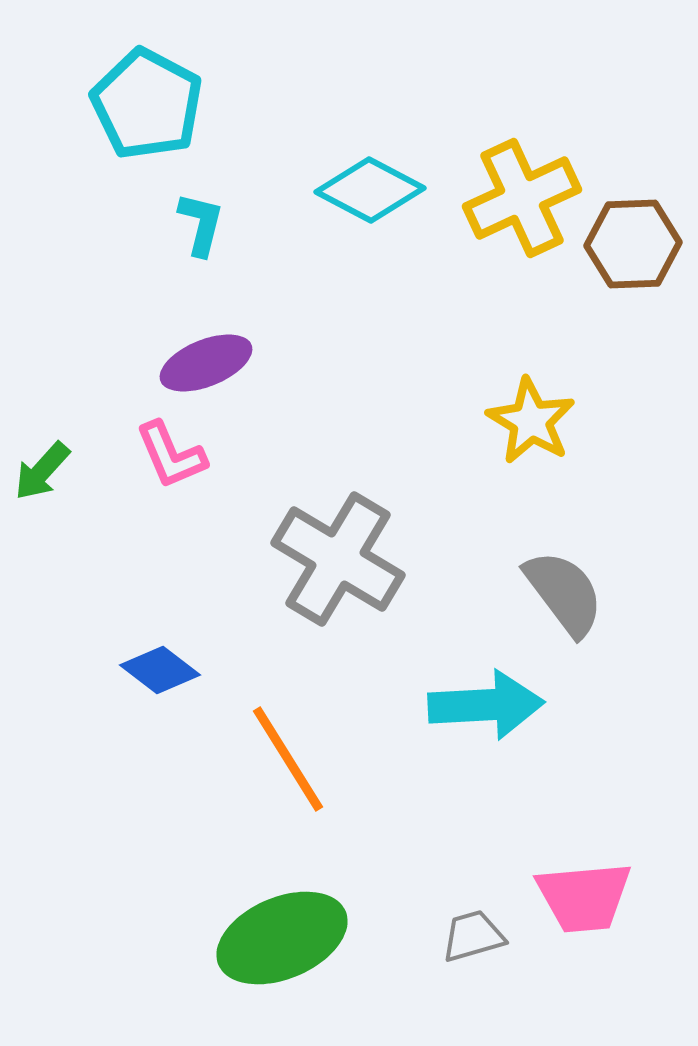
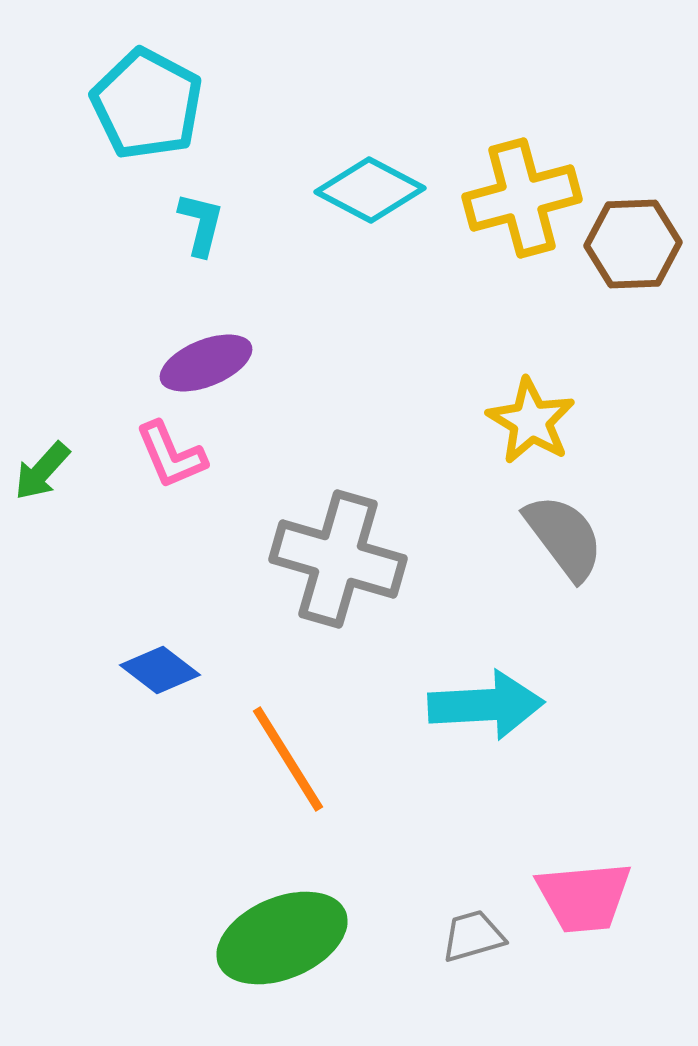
yellow cross: rotated 10 degrees clockwise
gray cross: rotated 15 degrees counterclockwise
gray semicircle: moved 56 px up
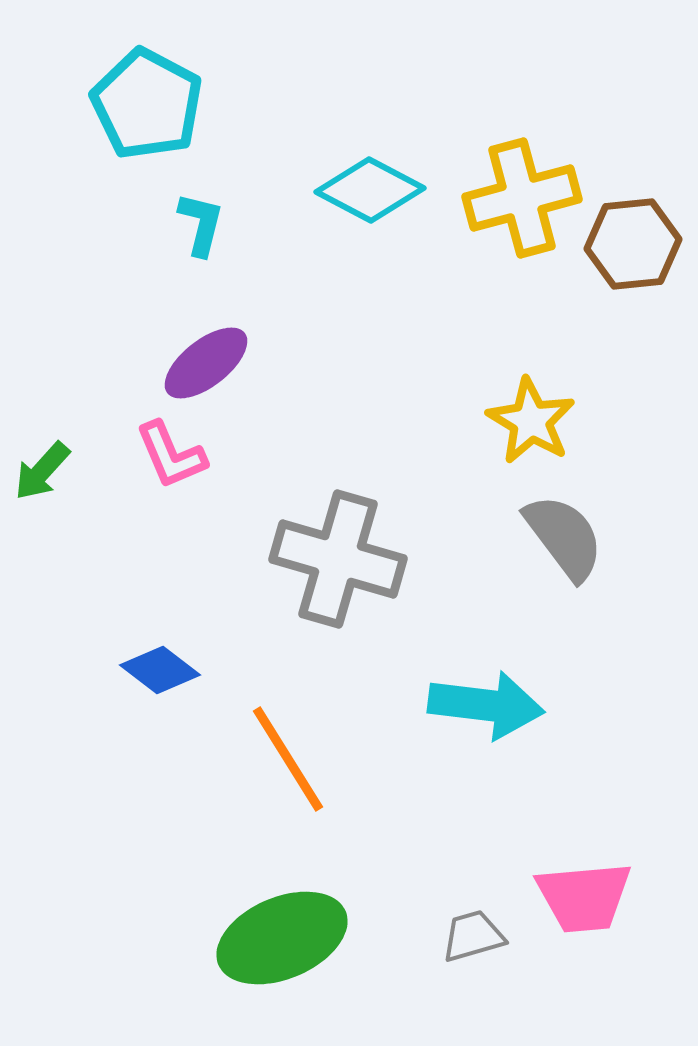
brown hexagon: rotated 4 degrees counterclockwise
purple ellipse: rotated 16 degrees counterclockwise
cyan arrow: rotated 10 degrees clockwise
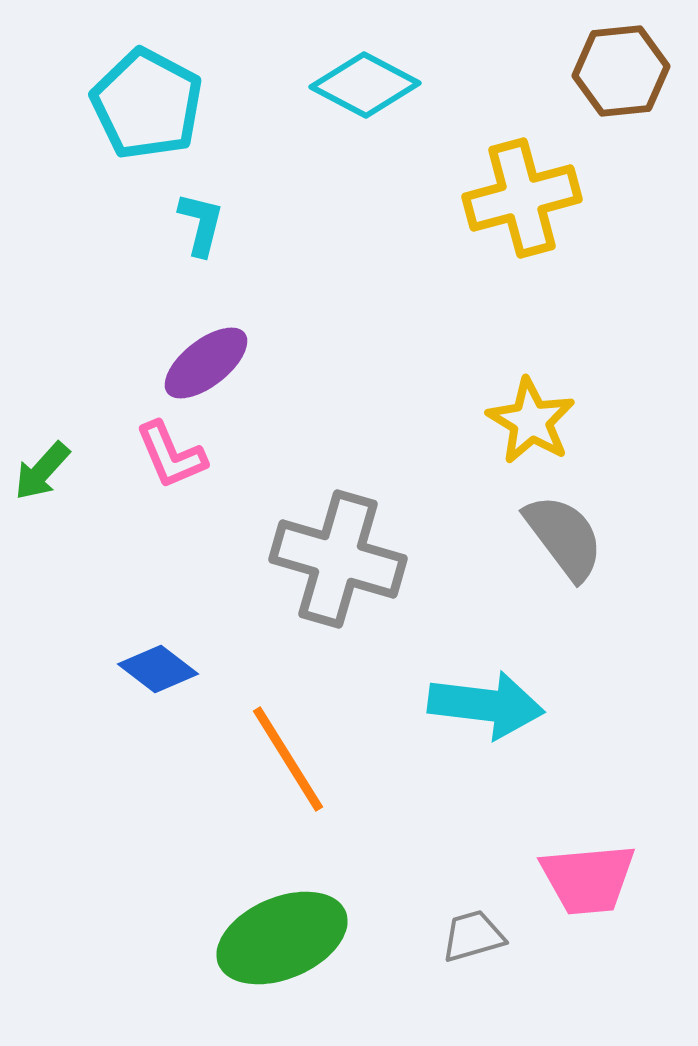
cyan diamond: moved 5 px left, 105 px up
brown hexagon: moved 12 px left, 173 px up
blue diamond: moved 2 px left, 1 px up
pink trapezoid: moved 4 px right, 18 px up
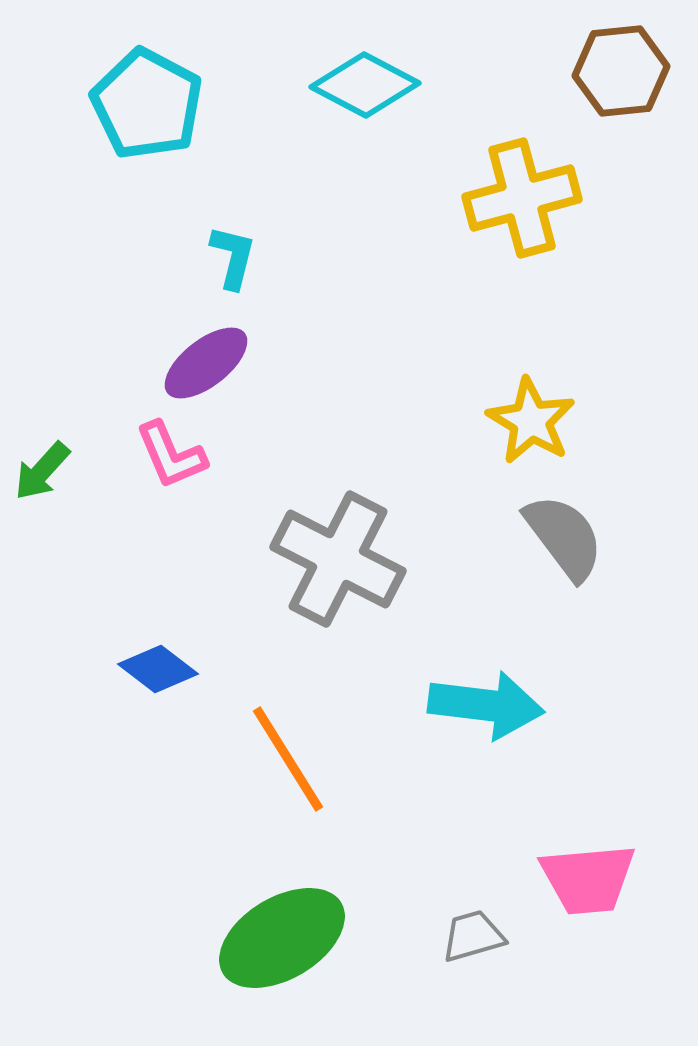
cyan L-shape: moved 32 px right, 33 px down
gray cross: rotated 11 degrees clockwise
green ellipse: rotated 8 degrees counterclockwise
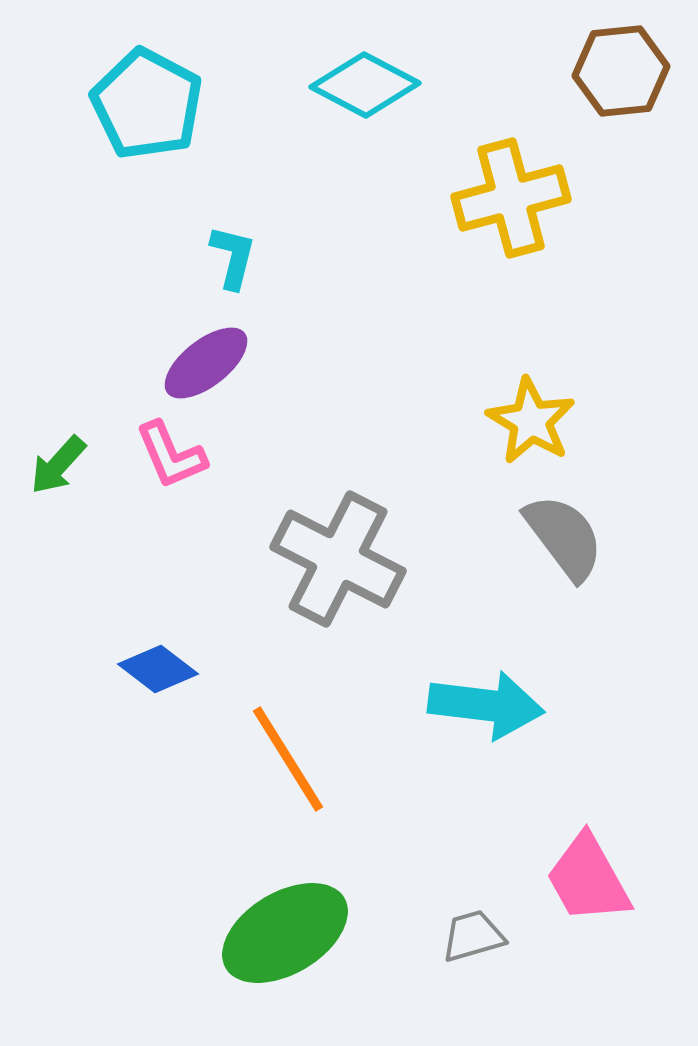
yellow cross: moved 11 px left
green arrow: moved 16 px right, 6 px up
pink trapezoid: rotated 66 degrees clockwise
green ellipse: moved 3 px right, 5 px up
